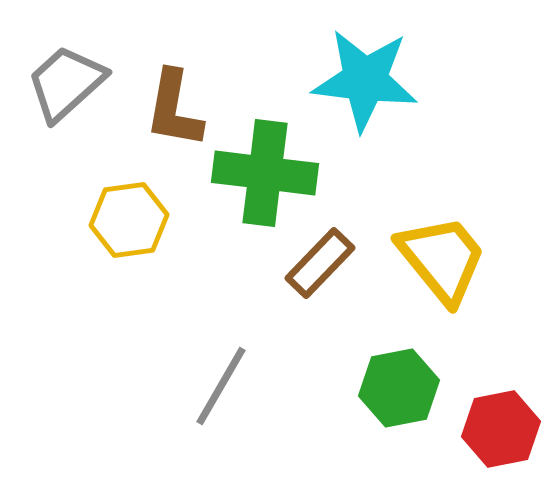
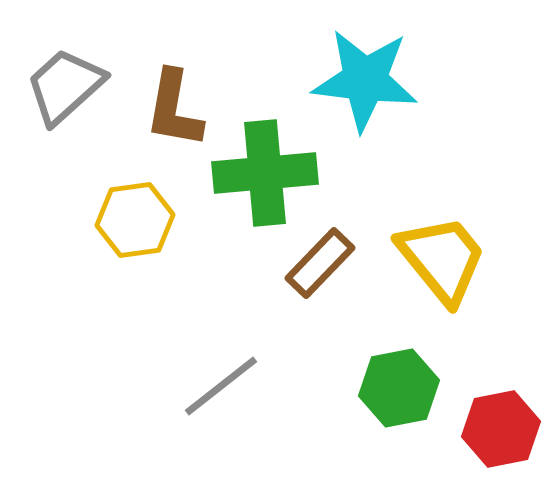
gray trapezoid: moved 1 px left, 3 px down
green cross: rotated 12 degrees counterclockwise
yellow hexagon: moved 6 px right
gray line: rotated 22 degrees clockwise
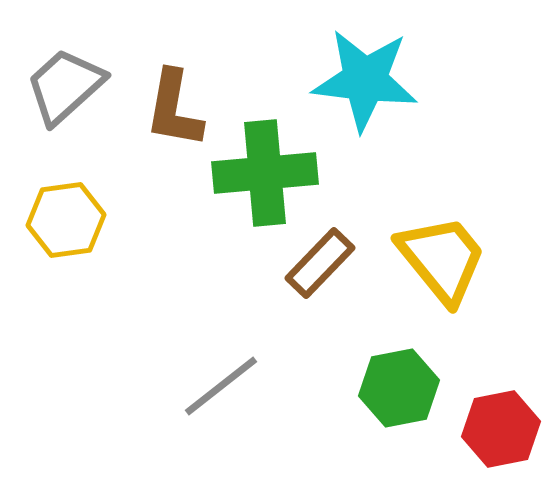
yellow hexagon: moved 69 px left
